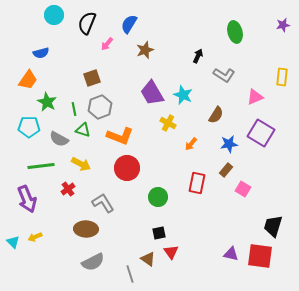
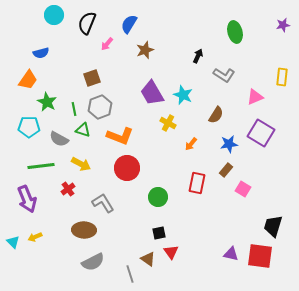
brown ellipse at (86, 229): moved 2 px left, 1 px down
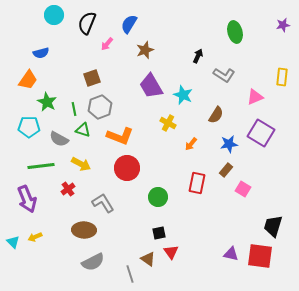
purple trapezoid at (152, 93): moved 1 px left, 7 px up
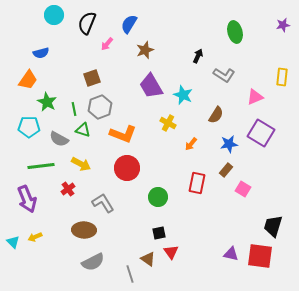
orange L-shape at (120, 136): moved 3 px right, 2 px up
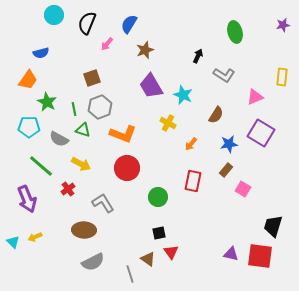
green line at (41, 166): rotated 48 degrees clockwise
red rectangle at (197, 183): moved 4 px left, 2 px up
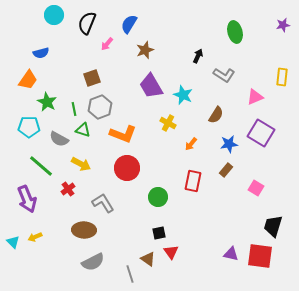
pink square at (243, 189): moved 13 px right, 1 px up
